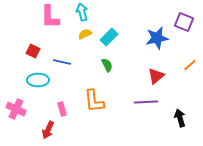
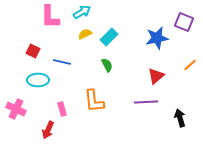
cyan arrow: rotated 72 degrees clockwise
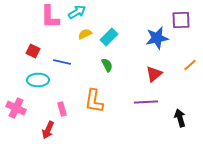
cyan arrow: moved 5 px left
purple square: moved 3 px left, 2 px up; rotated 24 degrees counterclockwise
red triangle: moved 2 px left, 2 px up
orange L-shape: rotated 15 degrees clockwise
pink cross: moved 1 px up
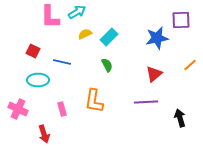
pink cross: moved 2 px right, 1 px down
red arrow: moved 4 px left, 4 px down; rotated 42 degrees counterclockwise
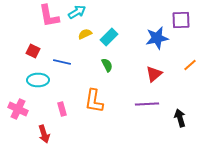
pink L-shape: moved 1 px left, 1 px up; rotated 10 degrees counterclockwise
purple line: moved 1 px right, 2 px down
